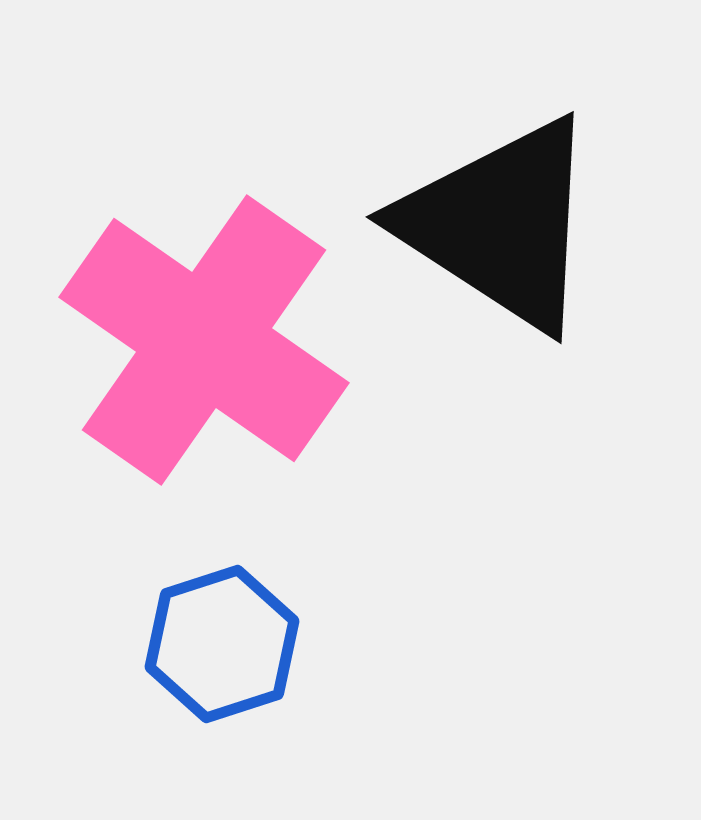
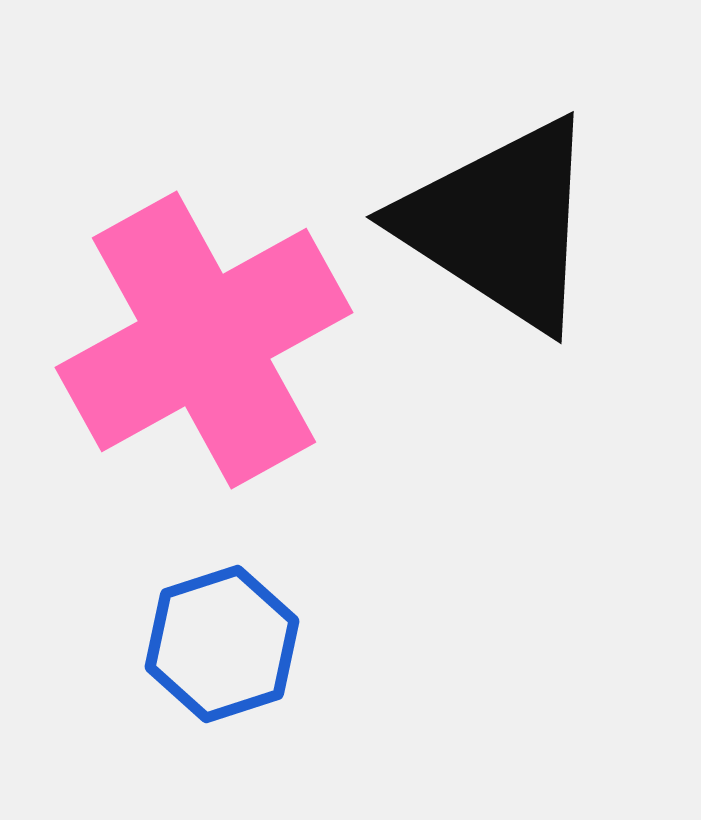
pink cross: rotated 26 degrees clockwise
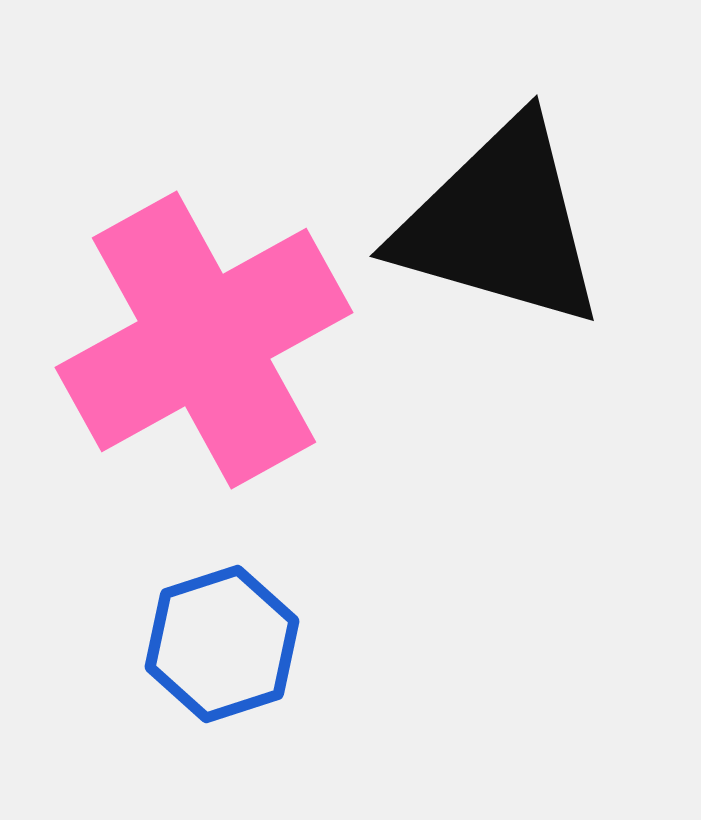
black triangle: rotated 17 degrees counterclockwise
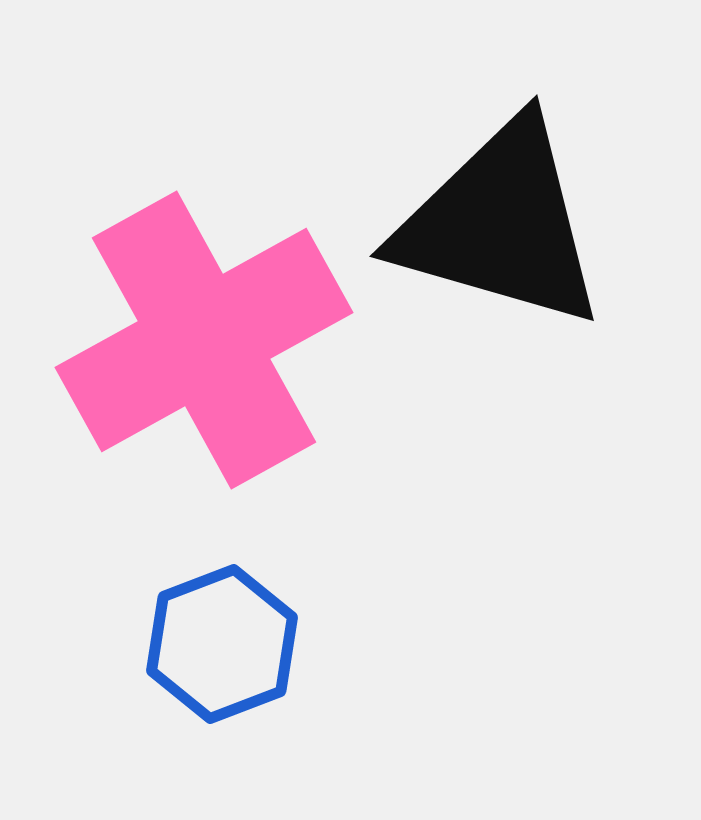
blue hexagon: rotated 3 degrees counterclockwise
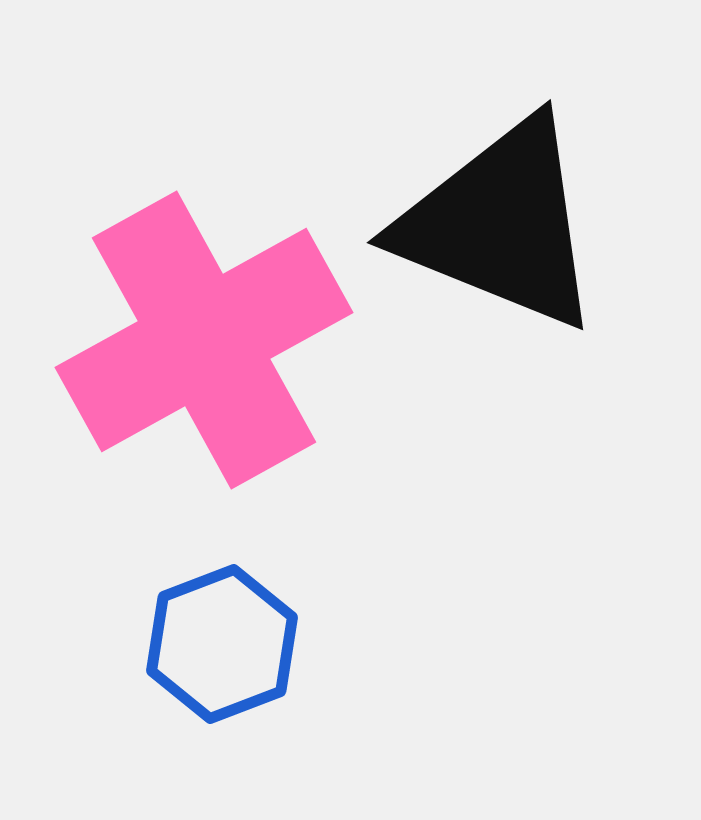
black triangle: rotated 6 degrees clockwise
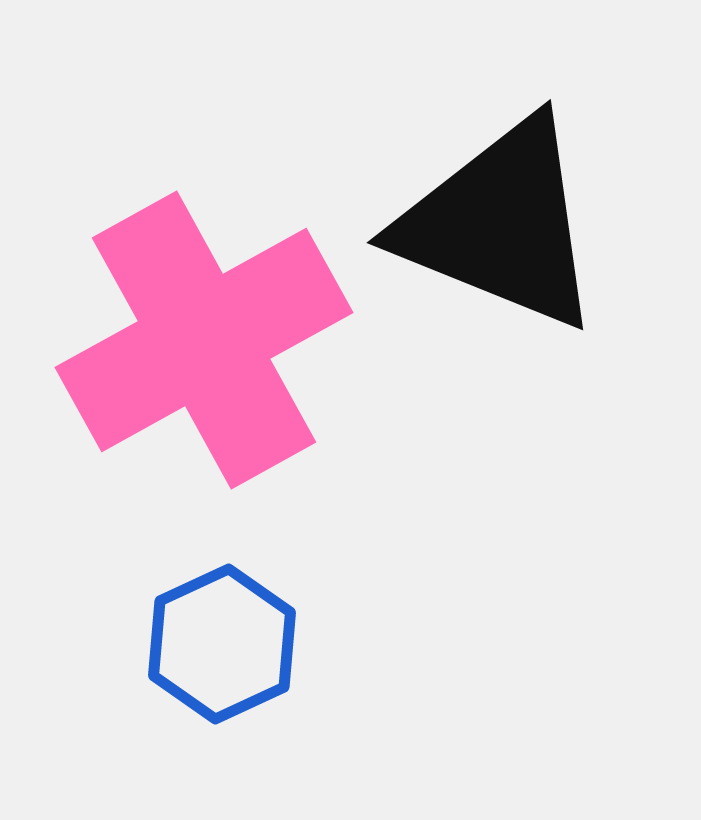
blue hexagon: rotated 4 degrees counterclockwise
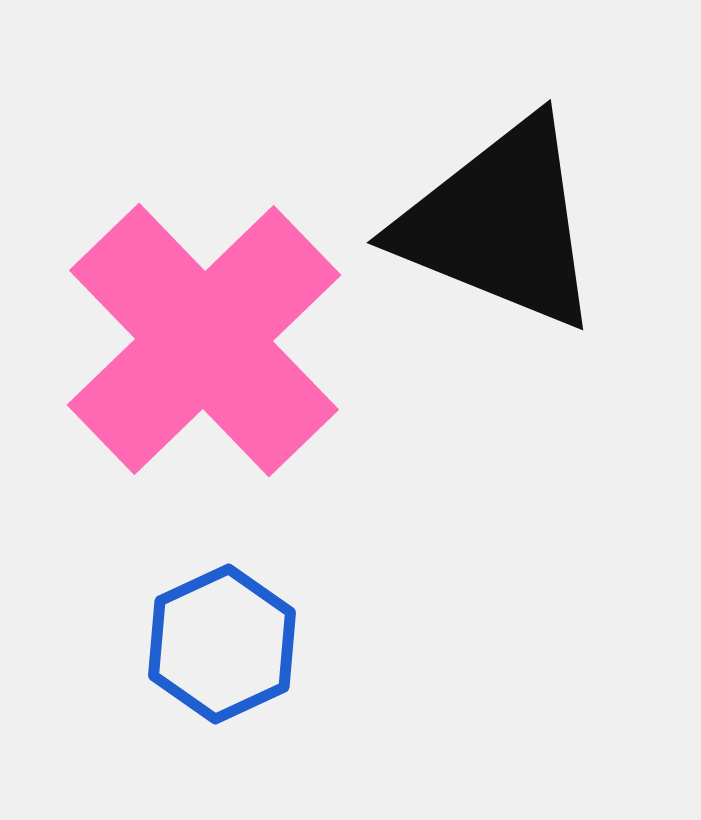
pink cross: rotated 15 degrees counterclockwise
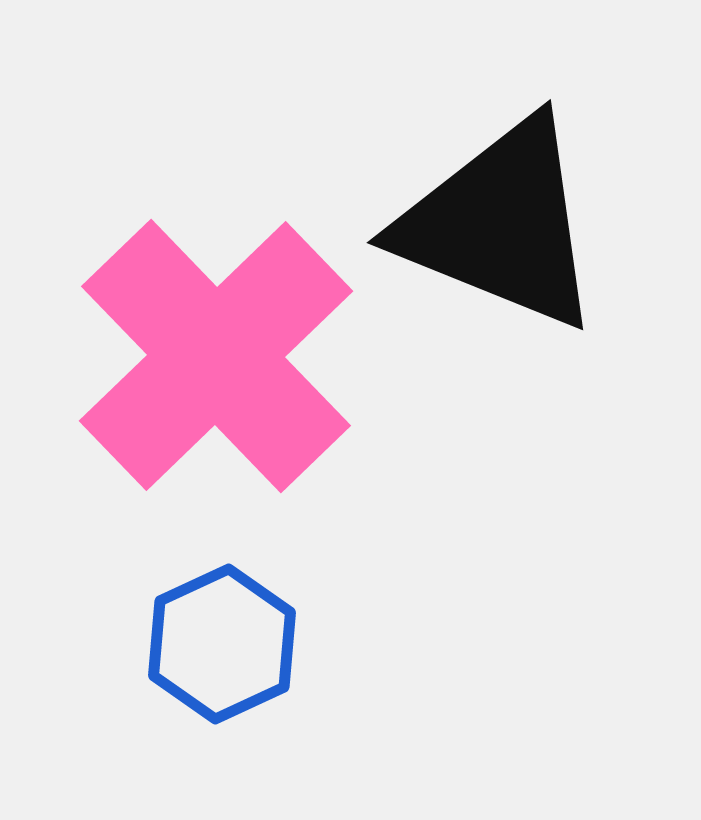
pink cross: moved 12 px right, 16 px down
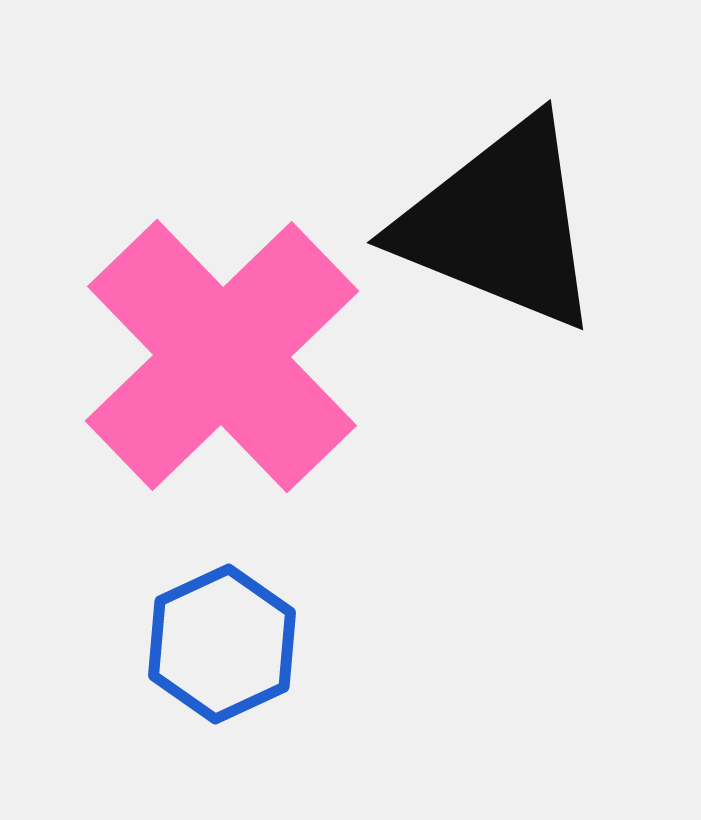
pink cross: moved 6 px right
